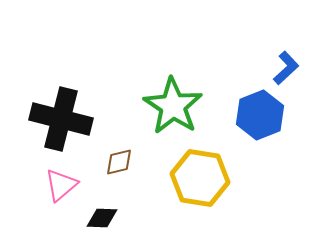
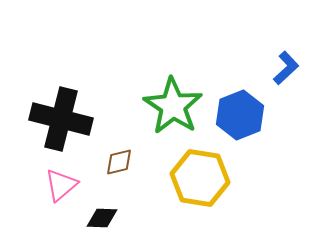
blue hexagon: moved 20 px left
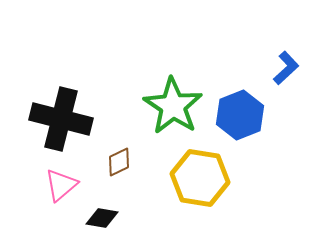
brown diamond: rotated 12 degrees counterclockwise
black diamond: rotated 8 degrees clockwise
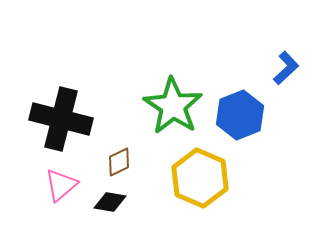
yellow hexagon: rotated 14 degrees clockwise
black diamond: moved 8 px right, 16 px up
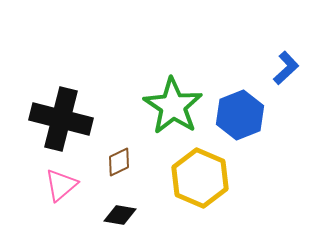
black diamond: moved 10 px right, 13 px down
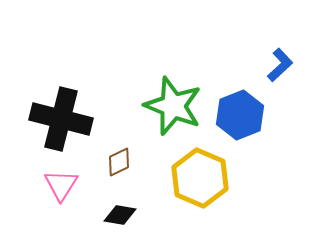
blue L-shape: moved 6 px left, 3 px up
green star: rotated 12 degrees counterclockwise
pink triangle: rotated 18 degrees counterclockwise
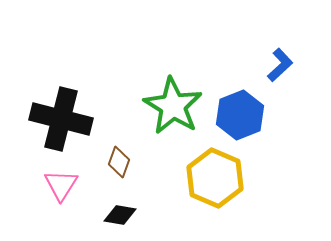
green star: rotated 10 degrees clockwise
brown diamond: rotated 44 degrees counterclockwise
yellow hexagon: moved 15 px right
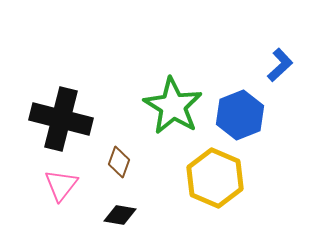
pink triangle: rotated 6 degrees clockwise
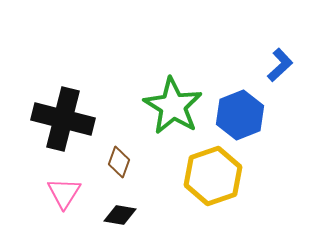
black cross: moved 2 px right
yellow hexagon: moved 2 px left, 2 px up; rotated 18 degrees clockwise
pink triangle: moved 3 px right, 8 px down; rotated 6 degrees counterclockwise
